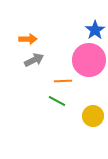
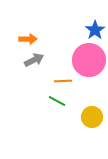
yellow circle: moved 1 px left, 1 px down
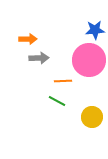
blue star: rotated 30 degrees clockwise
gray arrow: moved 5 px right, 2 px up; rotated 24 degrees clockwise
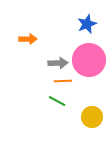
blue star: moved 8 px left, 6 px up; rotated 18 degrees counterclockwise
gray arrow: moved 19 px right, 5 px down
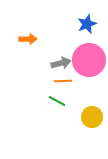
gray arrow: moved 3 px right; rotated 12 degrees counterclockwise
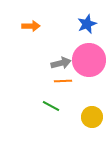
orange arrow: moved 3 px right, 13 px up
green line: moved 6 px left, 5 px down
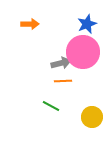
orange arrow: moved 1 px left, 2 px up
pink circle: moved 6 px left, 8 px up
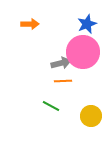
yellow circle: moved 1 px left, 1 px up
